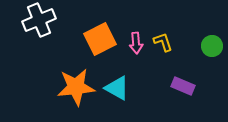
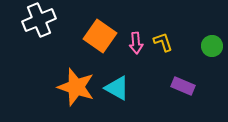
orange square: moved 3 px up; rotated 28 degrees counterclockwise
orange star: rotated 24 degrees clockwise
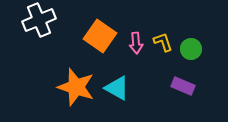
green circle: moved 21 px left, 3 px down
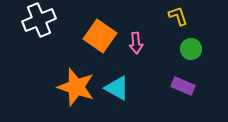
yellow L-shape: moved 15 px right, 26 px up
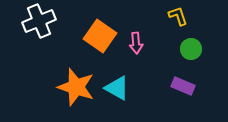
white cross: moved 1 px down
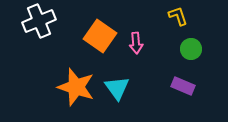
cyan triangle: rotated 24 degrees clockwise
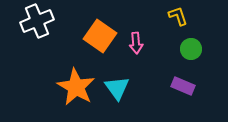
white cross: moved 2 px left
orange star: rotated 12 degrees clockwise
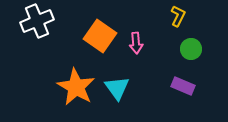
yellow L-shape: rotated 45 degrees clockwise
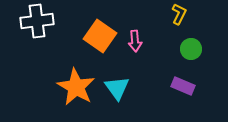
yellow L-shape: moved 1 px right, 2 px up
white cross: rotated 16 degrees clockwise
pink arrow: moved 1 px left, 2 px up
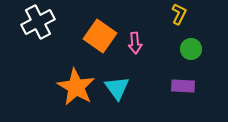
white cross: moved 1 px right, 1 px down; rotated 20 degrees counterclockwise
pink arrow: moved 2 px down
purple rectangle: rotated 20 degrees counterclockwise
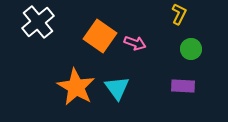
white cross: rotated 12 degrees counterclockwise
pink arrow: rotated 65 degrees counterclockwise
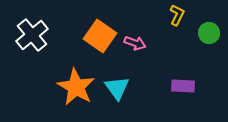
yellow L-shape: moved 2 px left, 1 px down
white cross: moved 6 px left, 13 px down
green circle: moved 18 px right, 16 px up
